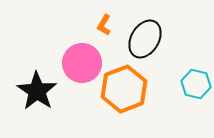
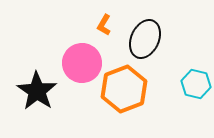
black ellipse: rotated 6 degrees counterclockwise
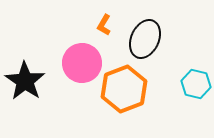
black star: moved 12 px left, 10 px up
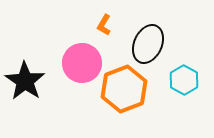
black ellipse: moved 3 px right, 5 px down
cyan hexagon: moved 12 px left, 4 px up; rotated 16 degrees clockwise
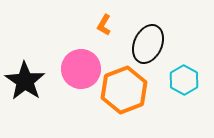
pink circle: moved 1 px left, 6 px down
orange hexagon: moved 1 px down
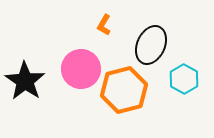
black ellipse: moved 3 px right, 1 px down
cyan hexagon: moved 1 px up
orange hexagon: rotated 6 degrees clockwise
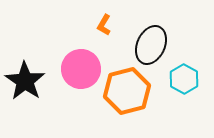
orange hexagon: moved 3 px right, 1 px down
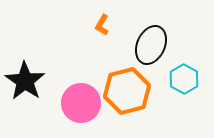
orange L-shape: moved 2 px left
pink circle: moved 34 px down
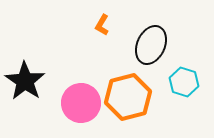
cyan hexagon: moved 3 px down; rotated 12 degrees counterclockwise
orange hexagon: moved 1 px right, 6 px down
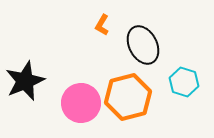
black ellipse: moved 8 px left; rotated 51 degrees counterclockwise
black star: rotated 15 degrees clockwise
